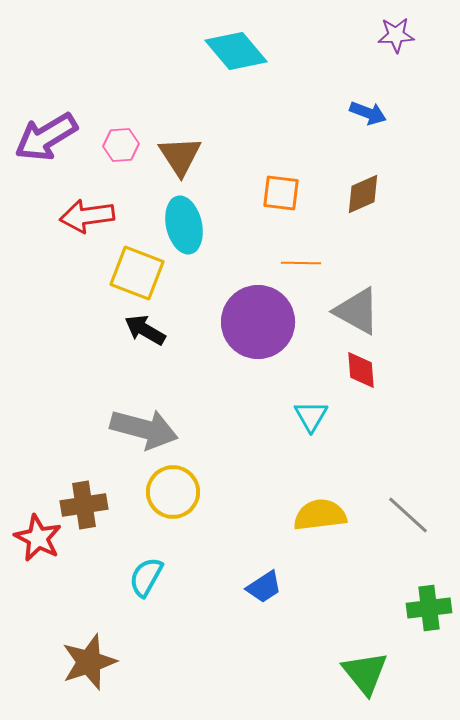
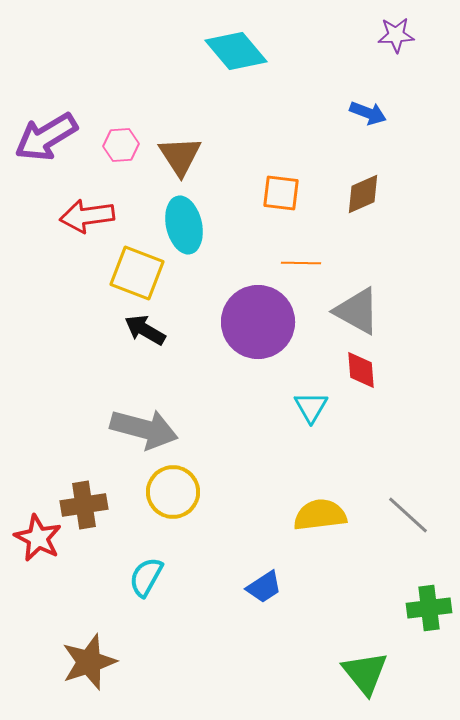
cyan triangle: moved 9 px up
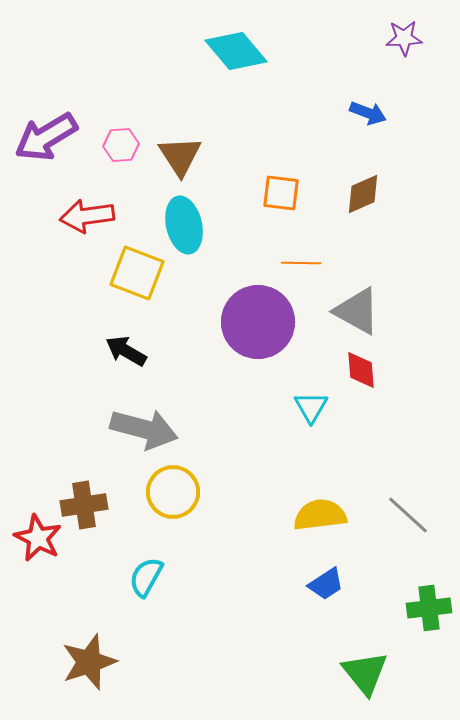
purple star: moved 8 px right, 3 px down
black arrow: moved 19 px left, 21 px down
blue trapezoid: moved 62 px right, 3 px up
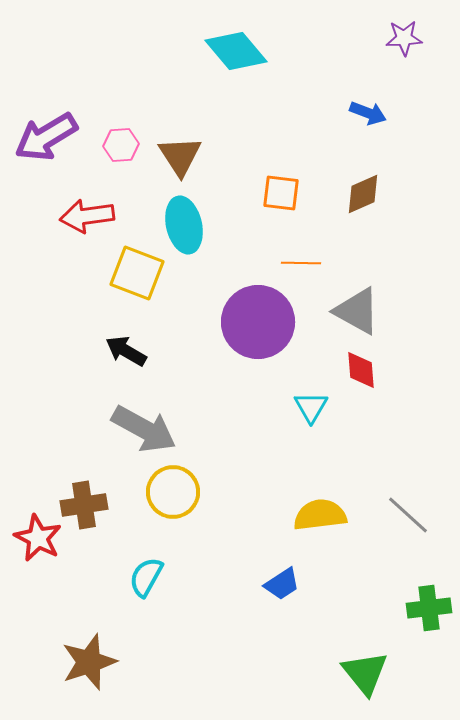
gray arrow: rotated 14 degrees clockwise
blue trapezoid: moved 44 px left
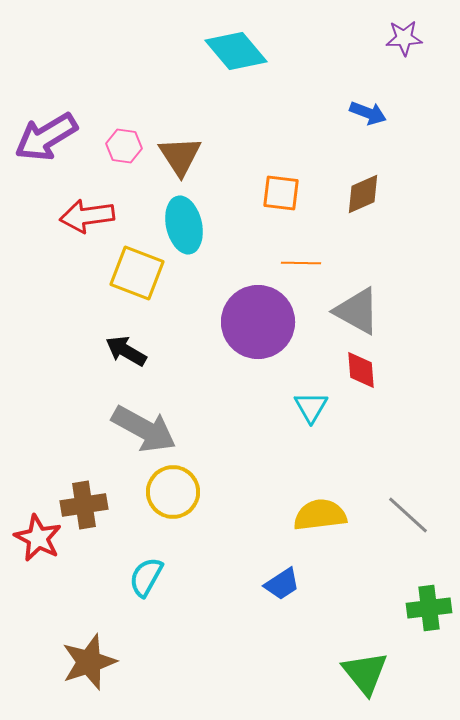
pink hexagon: moved 3 px right, 1 px down; rotated 12 degrees clockwise
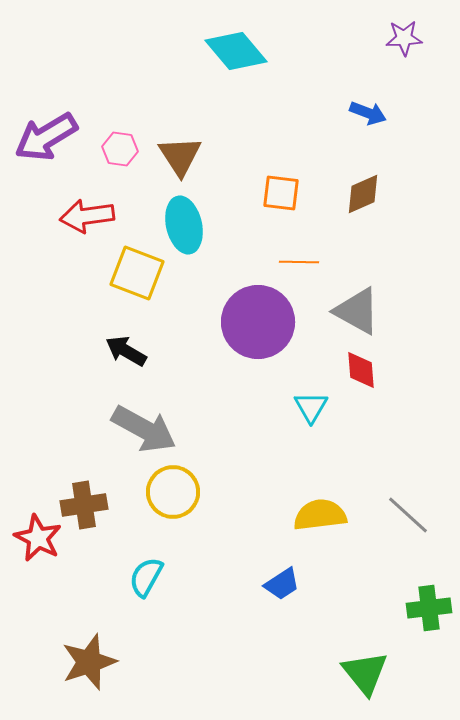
pink hexagon: moved 4 px left, 3 px down
orange line: moved 2 px left, 1 px up
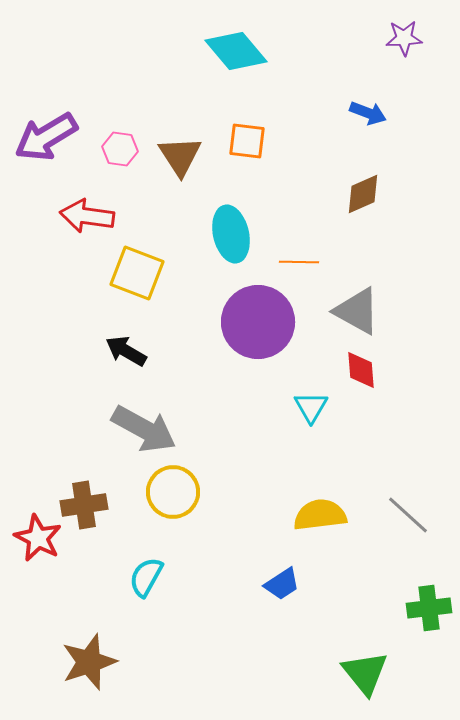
orange square: moved 34 px left, 52 px up
red arrow: rotated 16 degrees clockwise
cyan ellipse: moved 47 px right, 9 px down
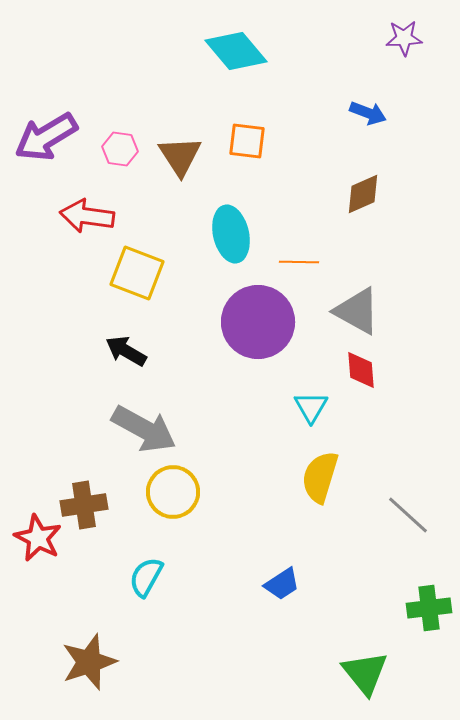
yellow semicircle: moved 38 px up; rotated 66 degrees counterclockwise
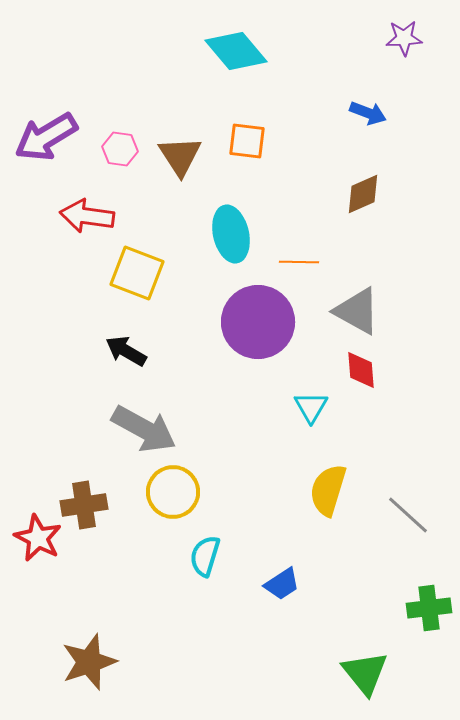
yellow semicircle: moved 8 px right, 13 px down
cyan semicircle: moved 59 px right, 21 px up; rotated 12 degrees counterclockwise
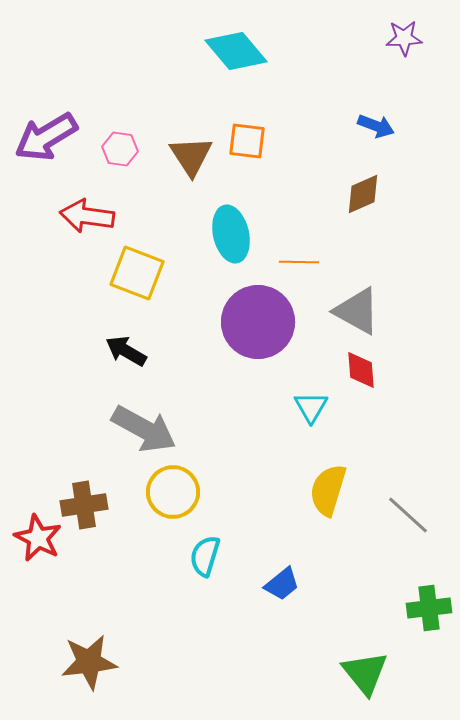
blue arrow: moved 8 px right, 13 px down
brown triangle: moved 11 px right
blue trapezoid: rotated 6 degrees counterclockwise
brown star: rotated 12 degrees clockwise
